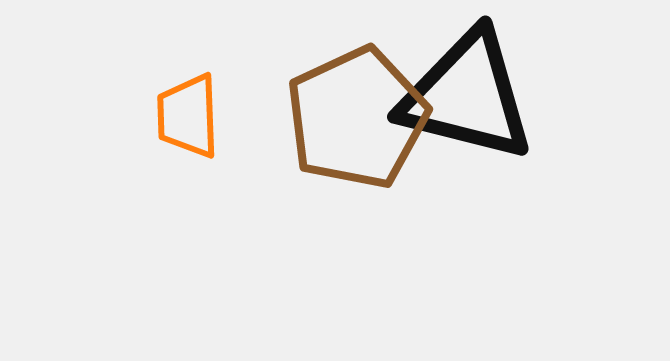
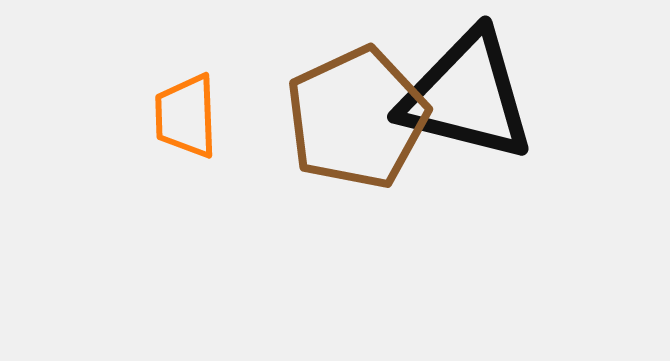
orange trapezoid: moved 2 px left
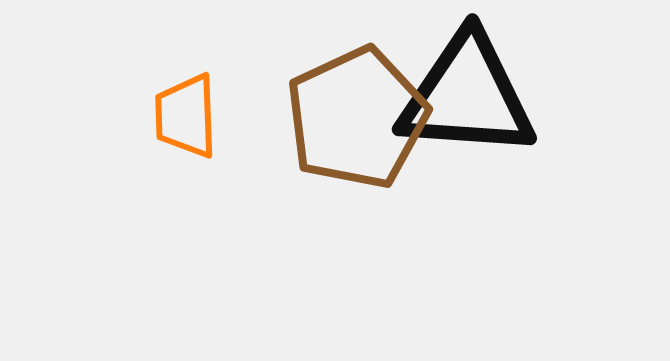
black triangle: rotated 10 degrees counterclockwise
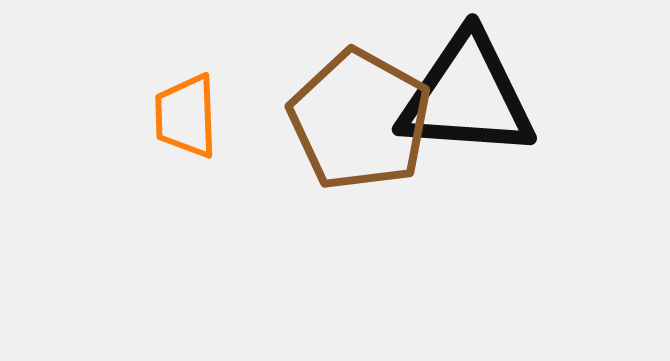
brown pentagon: moved 3 px right, 2 px down; rotated 18 degrees counterclockwise
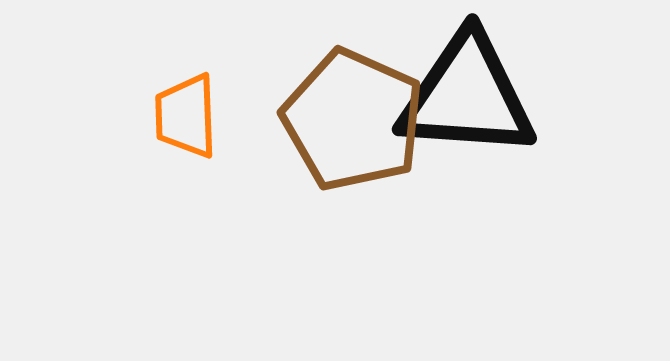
brown pentagon: moved 7 px left; rotated 5 degrees counterclockwise
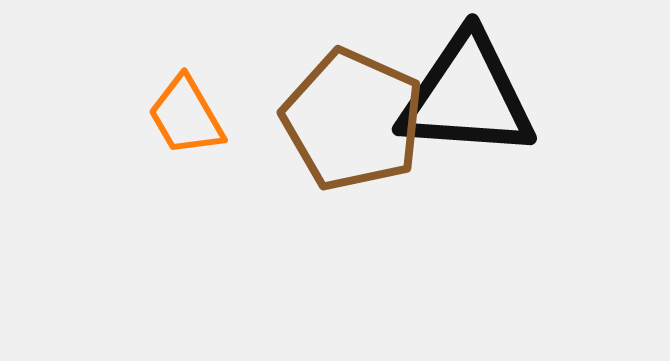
orange trapezoid: rotated 28 degrees counterclockwise
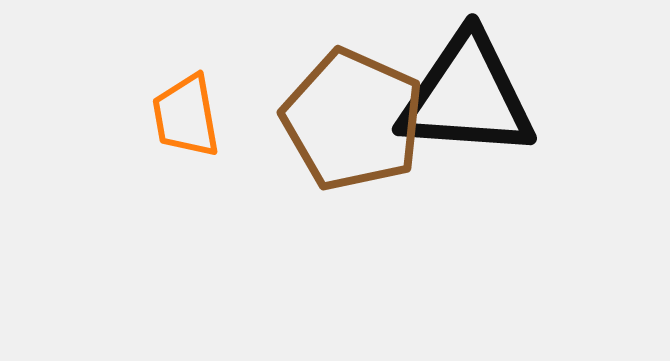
orange trapezoid: rotated 20 degrees clockwise
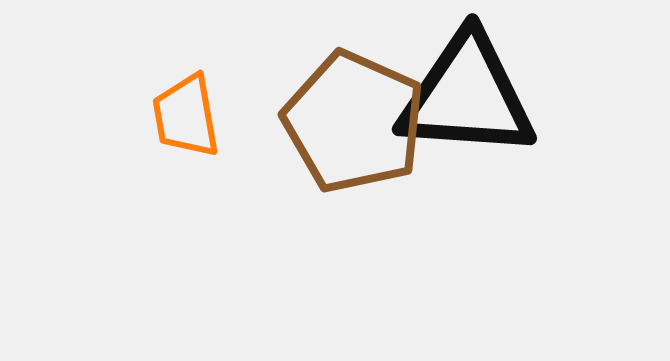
brown pentagon: moved 1 px right, 2 px down
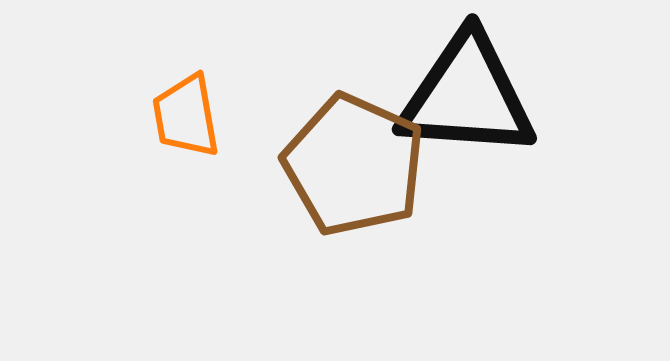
brown pentagon: moved 43 px down
